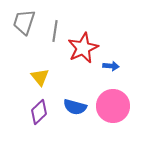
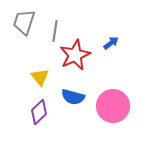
red star: moved 8 px left, 7 px down
blue arrow: moved 23 px up; rotated 42 degrees counterclockwise
blue semicircle: moved 2 px left, 10 px up
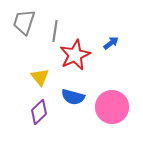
pink circle: moved 1 px left, 1 px down
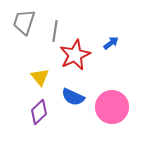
blue semicircle: rotated 10 degrees clockwise
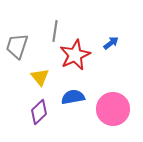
gray trapezoid: moved 7 px left, 24 px down
blue semicircle: rotated 145 degrees clockwise
pink circle: moved 1 px right, 2 px down
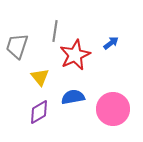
purple diamond: rotated 15 degrees clockwise
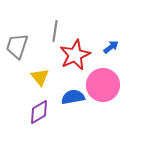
blue arrow: moved 4 px down
pink circle: moved 10 px left, 24 px up
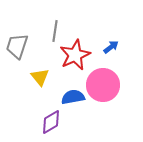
purple diamond: moved 12 px right, 10 px down
